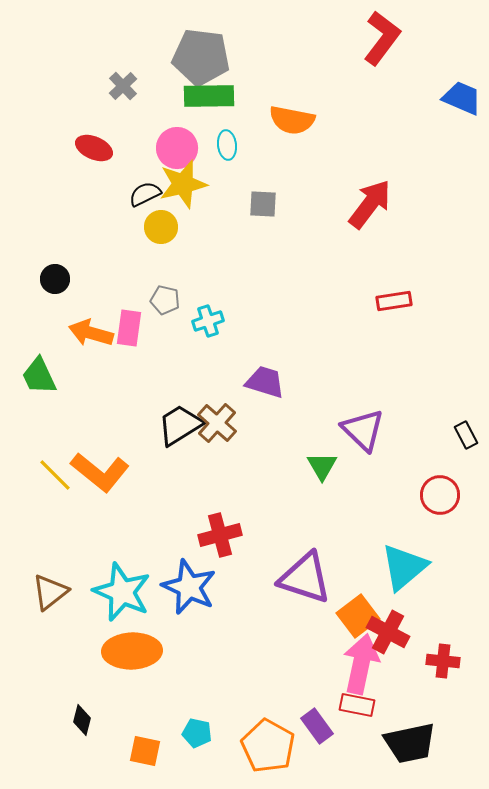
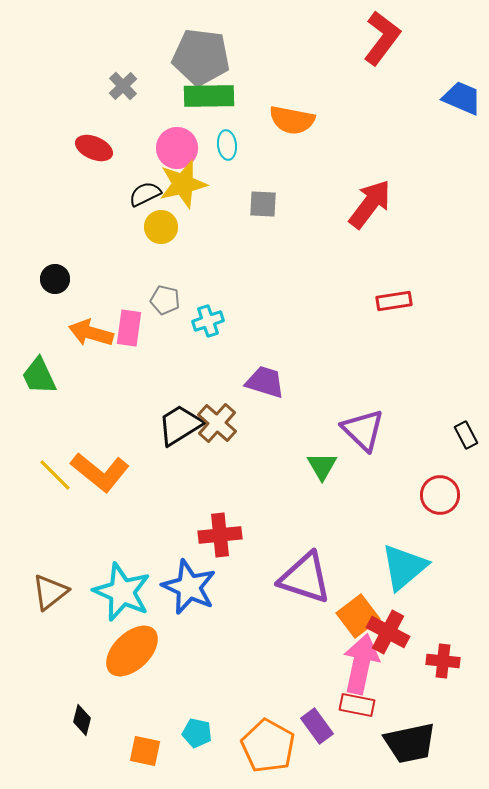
red cross at (220, 535): rotated 9 degrees clockwise
orange ellipse at (132, 651): rotated 42 degrees counterclockwise
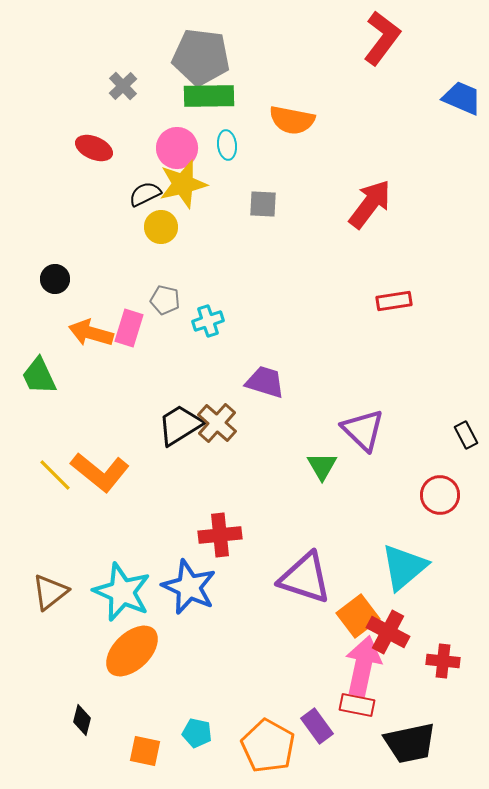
pink rectangle at (129, 328): rotated 9 degrees clockwise
pink arrow at (361, 664): moved 2 px right, 2 px down
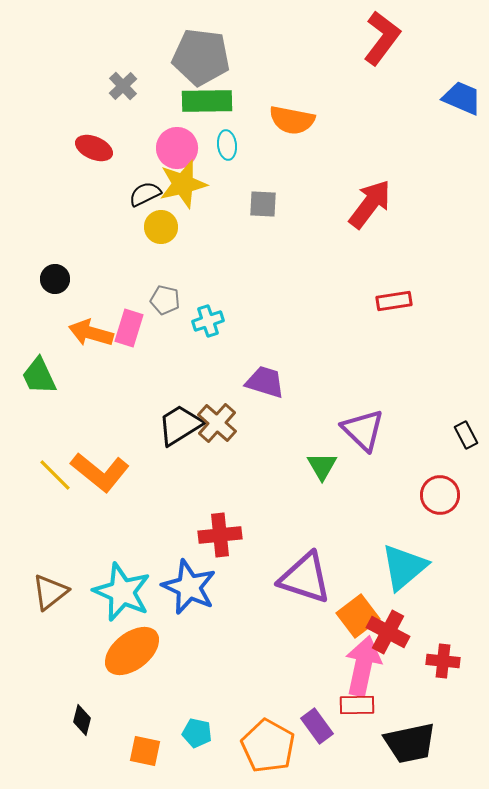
green rectangle at (209, 96): moved 2 px left, 5 px down
orange ellipse at (132, 651): rotated 6 degrees clockwise
red rectangle at (357, 705): rotated 12 degrees counterclockwise
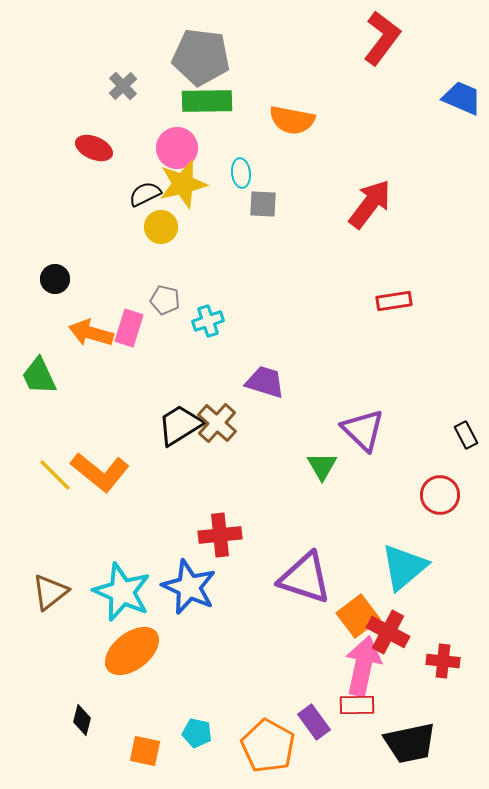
cyan ellipse at (227, 145): moved 14 px right, 28 px down
purple rectangle at (317, 726): moved 3 px left, 4 px up
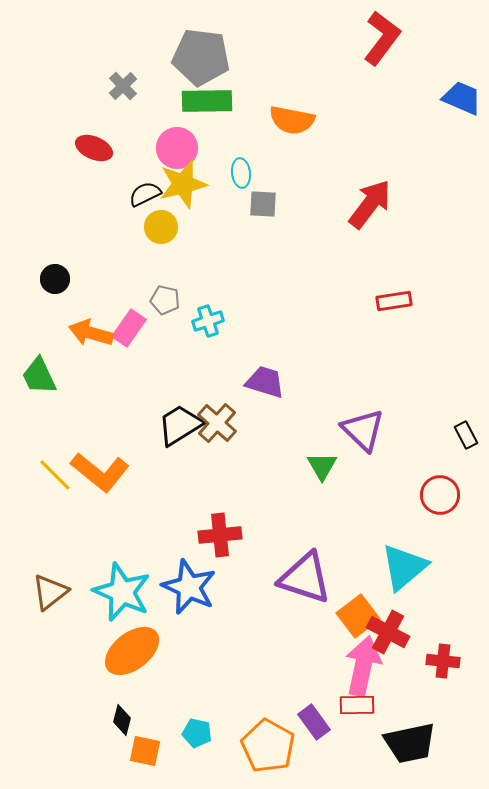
pink rectangle at (129, 328): rotated 18 degrees clockwise
black diamond at (82, 720): moved 40 px right
